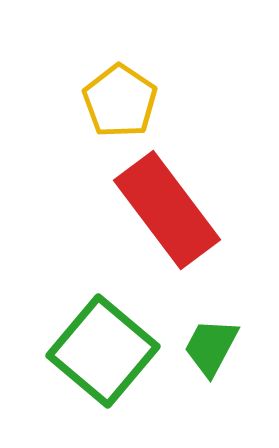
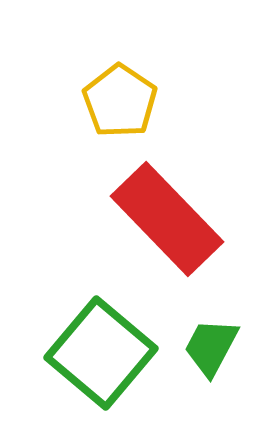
red rectangle: moved 9 px down; rotated 7 degrees counterclockwise
green square: moved 2 px left, 2 px down
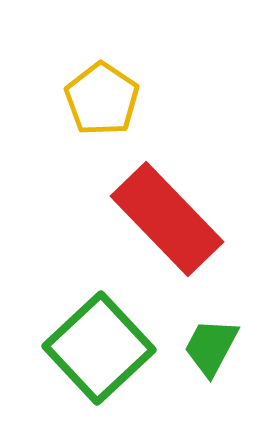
yellow pentagon: moved 18 px left, 2 px up
green square: moved 2 px left, 5 px up; rotated 7 degrees clockwise
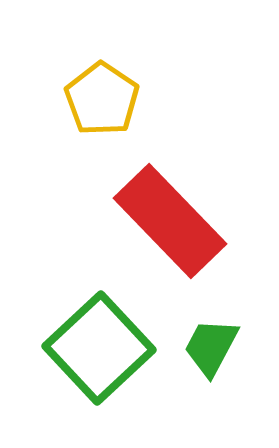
red rectangle: moved 3 px right, 2 px down
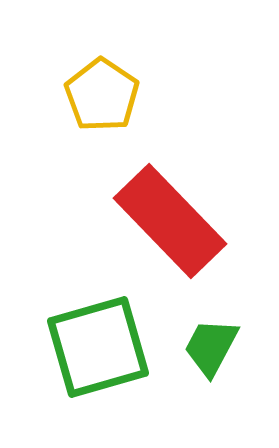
yellow pentagon: moved 4 px up
green square: moved 1 px left, 1 px up; rotated 27 degrees clockwise
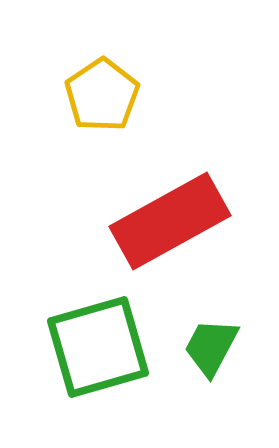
yellow pentagon: rotated 4 degrees clockwise
red rectangle: rotated 75 degrees counterclockwise
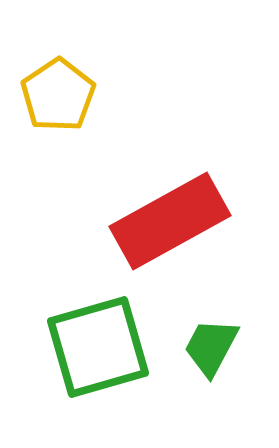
yellow pentagon: moved 44 px left
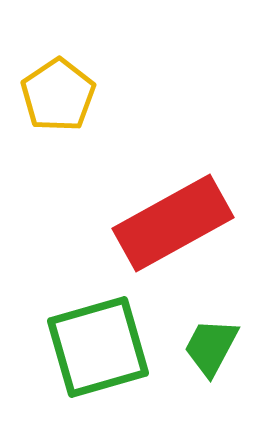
red rectangle: moved 3 px right, 2 px down
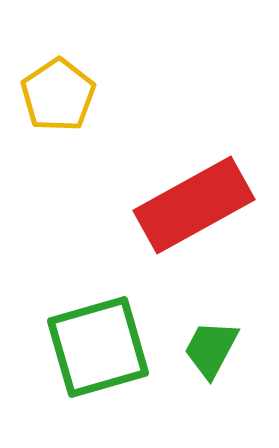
red rectangle: moved 21 px right, 18 px up
green trapezoid: moved 2 px down
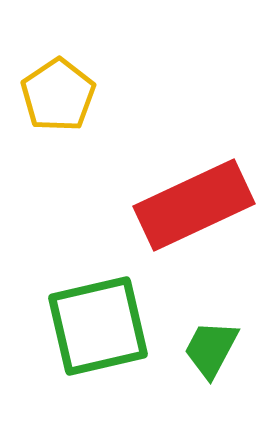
red rectangle: rotated 4 degrees clockwise
green square: moved 21 px up; rotated 3 degrees clockwise
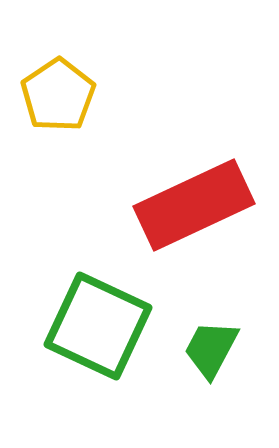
green square: rotated 38 degrees clockwise
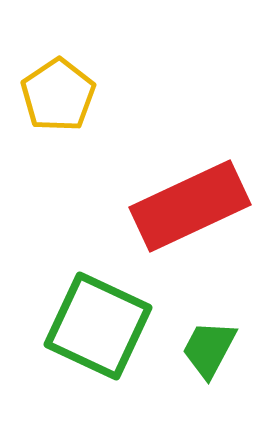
red rectangle: moved 4 px left, 1 px down
green trapezoid: moved 2 px left
